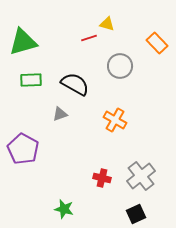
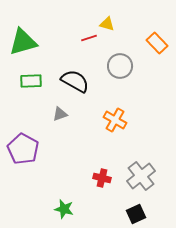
green rectangle: moved 1 px down
black semicircle: moved 3 px up
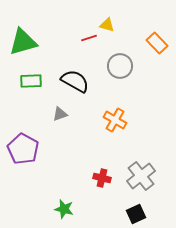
yellow triangle: moved 1 px down
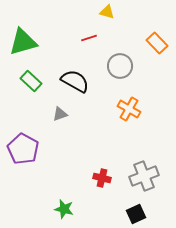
yellow triangle: moved 13 px up
green rectangle: rotated 45 degrees clockwise
orange cross: moved 14 px right, 11 px up
gray cross: moved 3 px right; rotated 16 degrees clockwise
